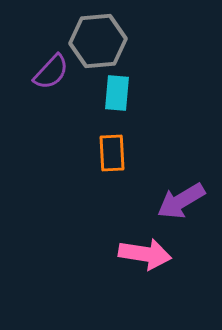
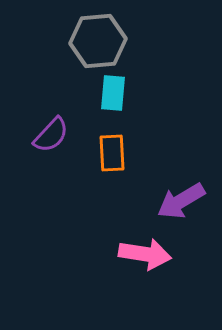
purple semicircle: moved 63 px down
cyan rectangle: moved 4 px left
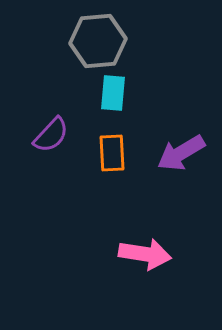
purple arrow: moved 48 px up
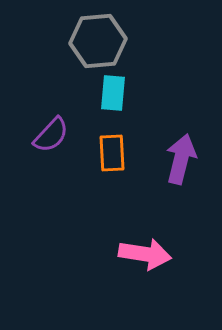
purple arrow: moved 6 px down; rotated 135 degrees clockwise
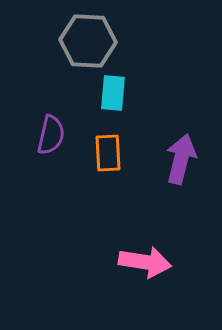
gray hexagon: moved 10 px left; rotated 8 degrees clockwise
purple semicircle: rotated 30 degrees counterclockwise
orange rectangle: moved 4 px left
pink arrow: moved 8 px down
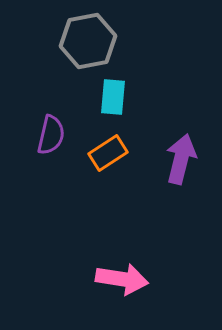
gray hexagon: rotated 14 degrees counterclockwise
cyan rectangle: moved 4 px down
orange rectangle: rotated 60 degrees clockwise
pink arrow: moved 23 px left, 17 px down
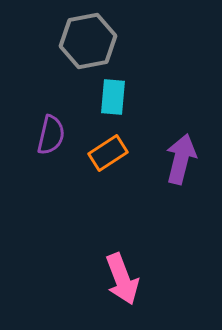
pink arrow: rotated 60 degrees clockwise
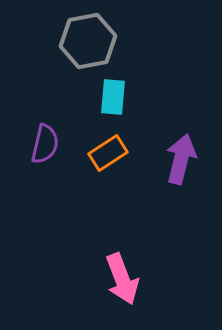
purple semicircle: moved 6 px left, 9 px down
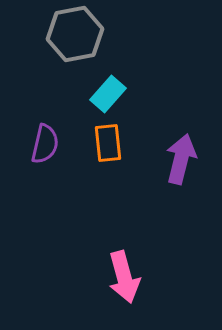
gray hexagon: moved 13 px left, 7 px up
cyan rectangle: moved 5 px left, 3 px up; rotated 36 degrees clockwise
orange rectangle: moved 10 px up; rotated 63 degrees counterclockwise
pink arrow: moved 2 px right, 2 px up; rotated 6 degrees clockwise
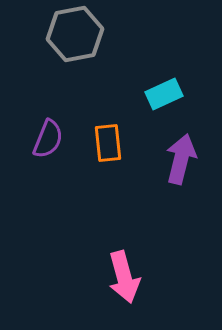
cyan rectangle: moved 56 px right; rotated 24 degrees clockwise
purple semicircle: moved 3 px right, 5 px up; rotated 9 degrees clockwise
